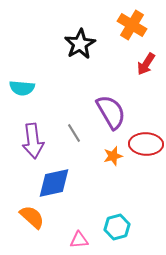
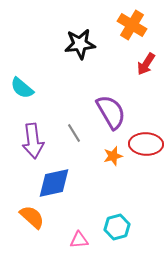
black star: rotated 24 degrees clockwise
cyan semicircle: rotated 35 degrees clockwise
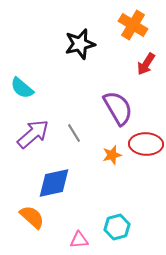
orange cross: moved 1 px right
black star: rotated 8 degrees counterclockwise
purple semicircle: moved 7 px right, 4 px up
purple arrow: moved 7 px up; rotated 124 degrees counterclockwise
orange star: moved 1 px left, 1 px up
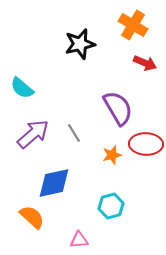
red arrow: moved 1 px left, 1 px up; rotated 100 degrees counterclockwise
cyan hexagon: moved 6 px left, 21 px up
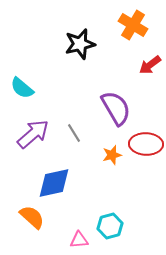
red arrow: moved 5 px right, 2 px down; rotated 120 degrees clockwise
purple semicircle: moved 2 px left
cyan hexagon: moved 1 px left, 20 px down
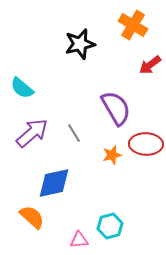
purple arrow: moved 1 px left, 1 px up
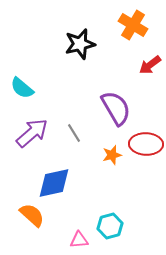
orange semicircle: moved 2 px up
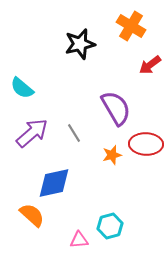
orange cross: moved 2 px left, 1 px down
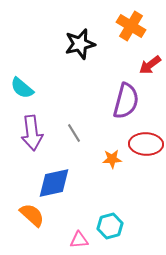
purple semicircle: moved 10 px right, 7 px up; rotated 45 degrees clockwise
purple arrow: rotated 124 degrees clockwise
orange star: moved 4 px down; rotated 12 degrees clockwise
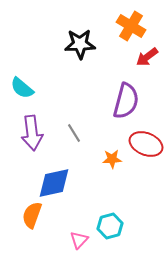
black star: rotated 12 degrees clockwise
red arrow: moved 3 px left, 8 px up
red ellipse: rotated 20 degrees clockwise
orange semicircle: rotated 112 degrees counterclockwise
pink triangle: rotated 42 degrees counterclockwise
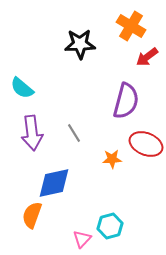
pink triangle: moved 3 px right, 1 px up
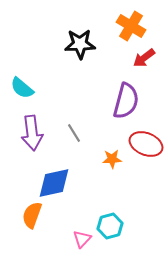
red arrow: moved 3 px left, 1 px down
